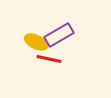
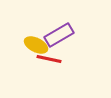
yellow ellipse: moved 3 px down
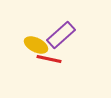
purple rectangle: moved 2 px right; rotated 12 degrees counterclockwise
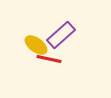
yellow ellipse: rotated 10 degrees clockwise
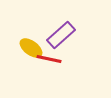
yellow ellipse: moved 5 px left, 3 px down
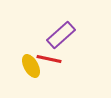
yellow ellipse: moved 18 px down; rotated 25 degrees clockwise
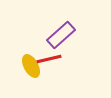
red line: rotated 25 degrees counterclockwise
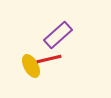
purple rectangle: moved 3 px left
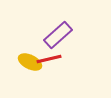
yellow ellipse: moved 1 px left, 4 px up; rotated 35 degrees counterclockwise
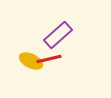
yellow ellipse: moved 1 px right, 1 px up
